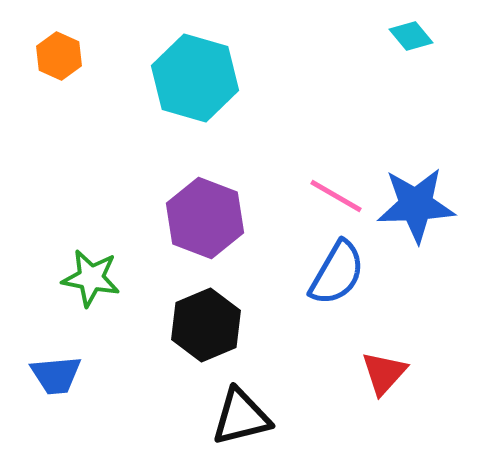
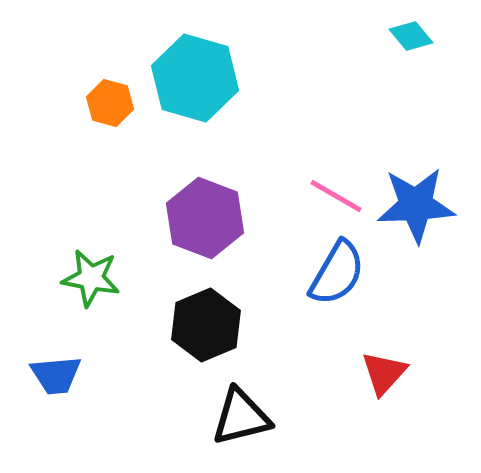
orange hexagon: moved 51 px right, 47 px down; rotated 9 degrees counterclockwise
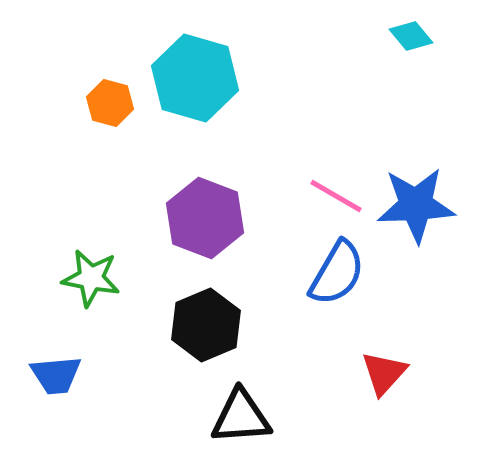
black triangle: rotated 10 degrees clockwise
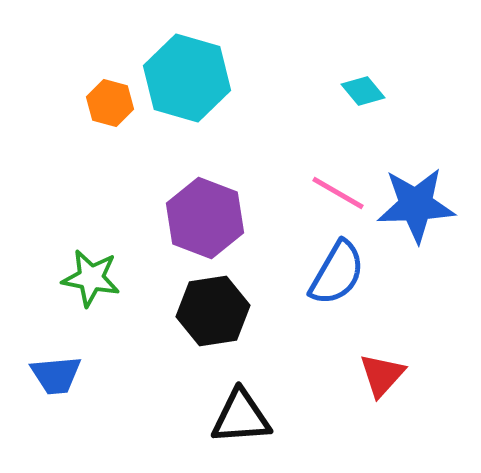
cyan diamond: moved 48 px left, 55 px down
cyan hexagon: moved 8 px left
pink line: moved 2 px right, 3 px up
black hexagon: moved 7 px right, 14 px up; rotated 14 degrees clockwise
red triangle: moved 2 px left, 2 px down
